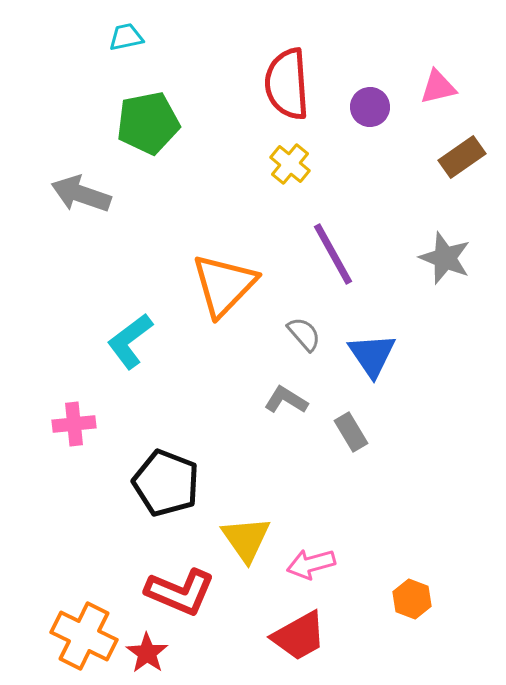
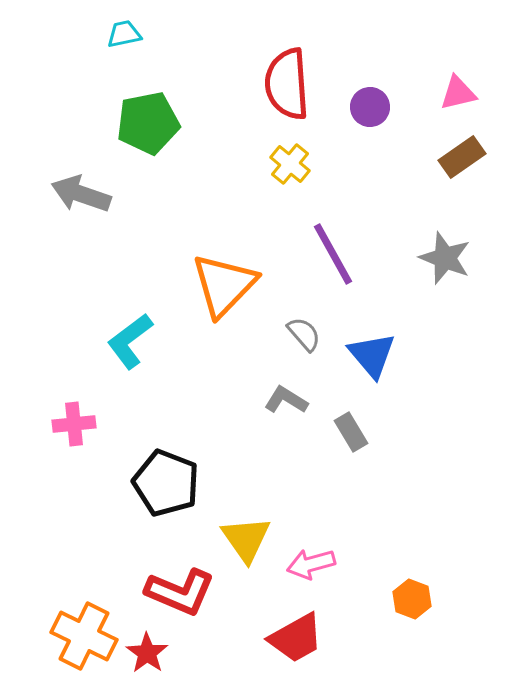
cyan trapezoid: moved 2 px left, 3 px up
pink triangle: moved 20 px right, 6 px down
blue triangle: rotated 6 degrees counterclockwise
red trapezoid: moved 3 px left, 2 px down
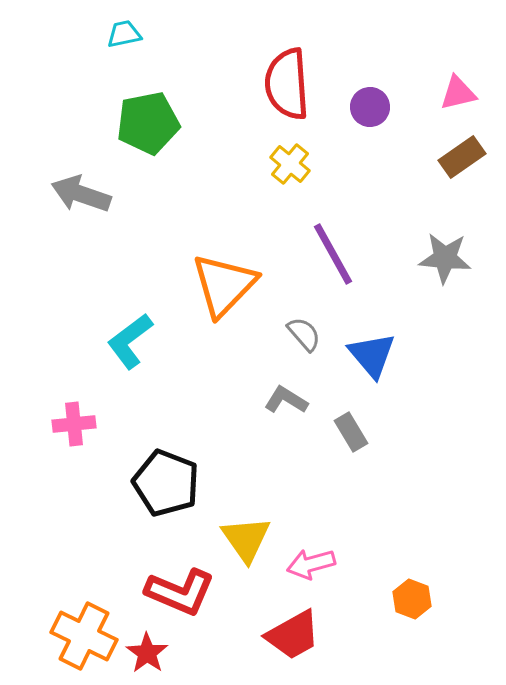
gray star: rotated 16 degrees counterclockwise
red trapezoid: moved 3 px left, 3 px up
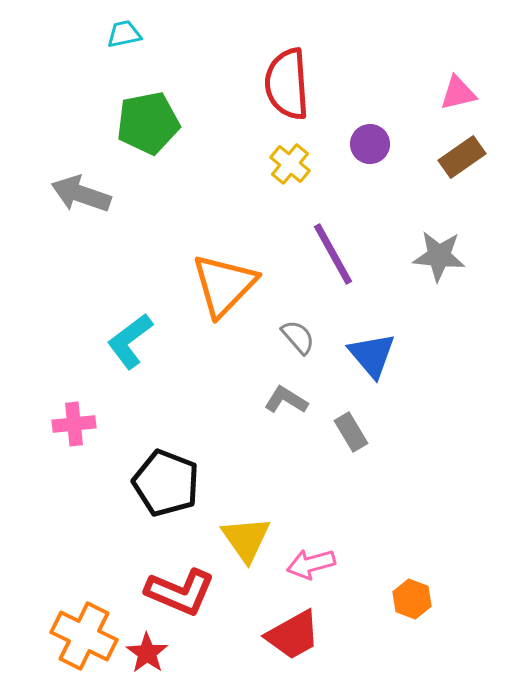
purple circle: moved 37 px down
gray star: moved 6 px left, 2 px up
gray semicircle: moved 6 px left, 3 px down
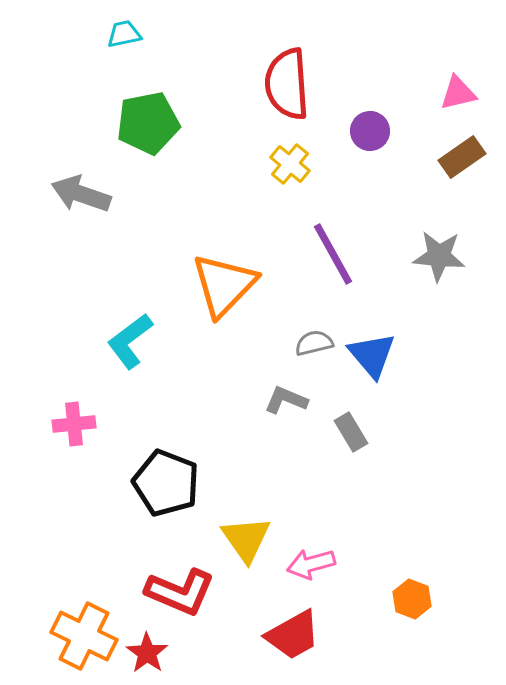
purple circle: moved 13 px up
gray semicircle: moved 16 px right, 6 px down; rotated 63 degrees counterclockwise
gray L-shape: rotated 9 degrees counterclockwise
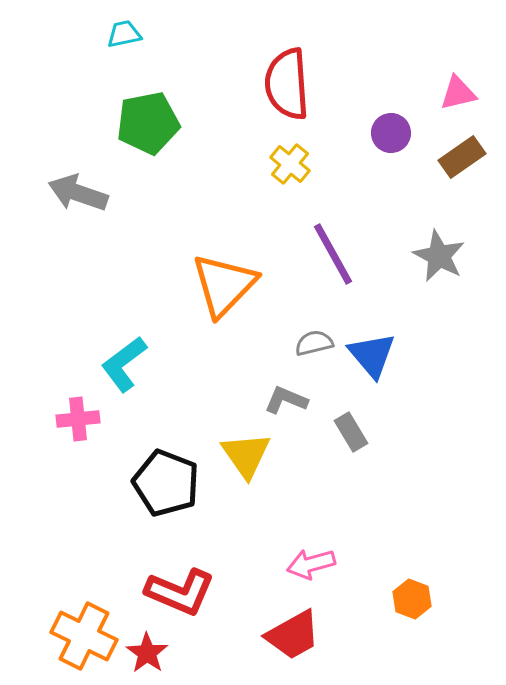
purple circle: moved 21 px right, 2 px down
gray arrow: moved 3 px left, 1 px up
gray star: rotated 22 degrees clockwise
cyan L-shape: moved 6 px left, 23 px down
pink cross: moved 4 px right, 5 px up
yellow triangle: moved 84 px up
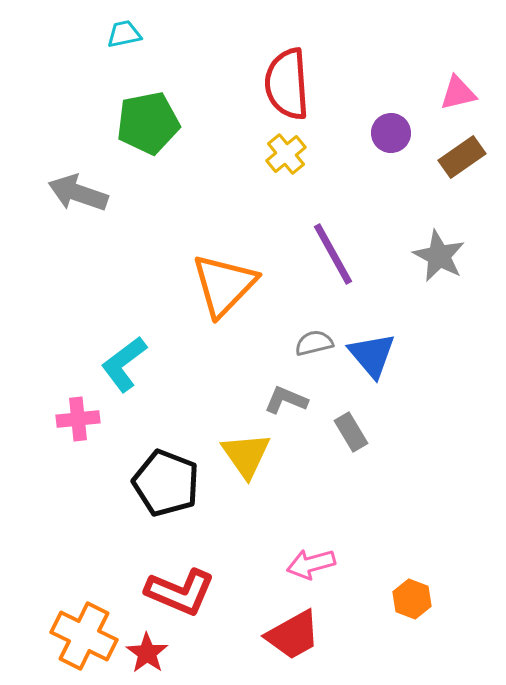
yellow cross: moved 4 px left, 10 px up; rotated 12 degrees clockwise
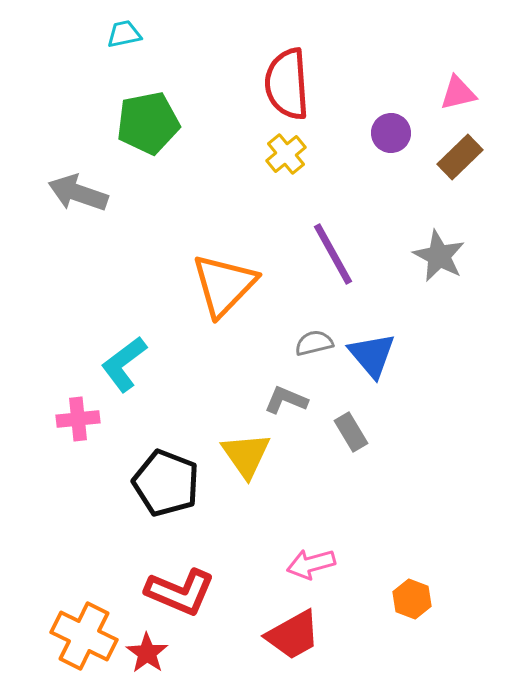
brown rectangle: moved 2 px left; rotated 9 degrees counterclockwise
